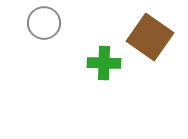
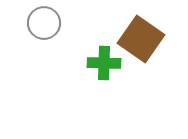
brown square: moved 9 px left, 2 px down
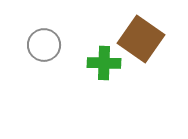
gray circle: moved 22 px down
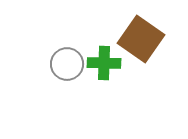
gray circle: moved 23 px right, 19 px down
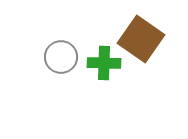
gray circle: moved 6 px left, 7 px up
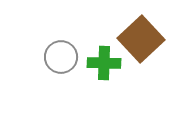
brown square: rotated 12 degrees clockwise
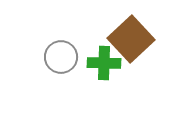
brown square: moved 10 px left
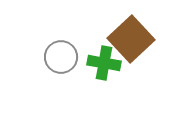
green cross: rotated 8 degrees clockwise
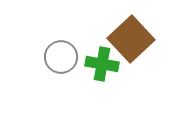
green cross: moved 2 px left, 1 px down
